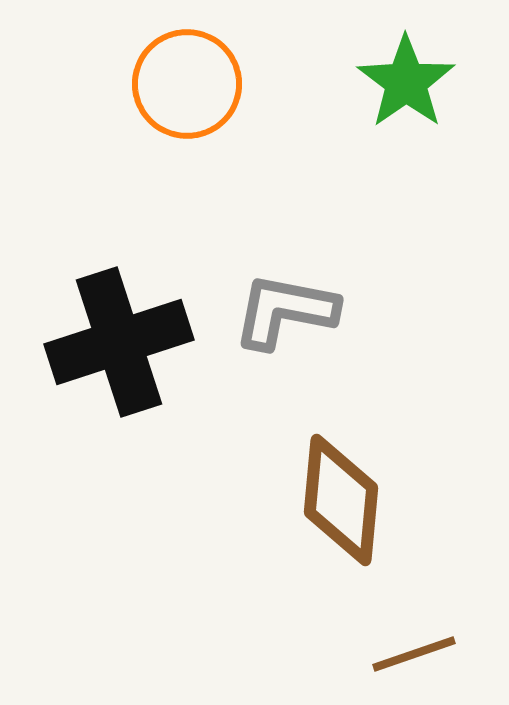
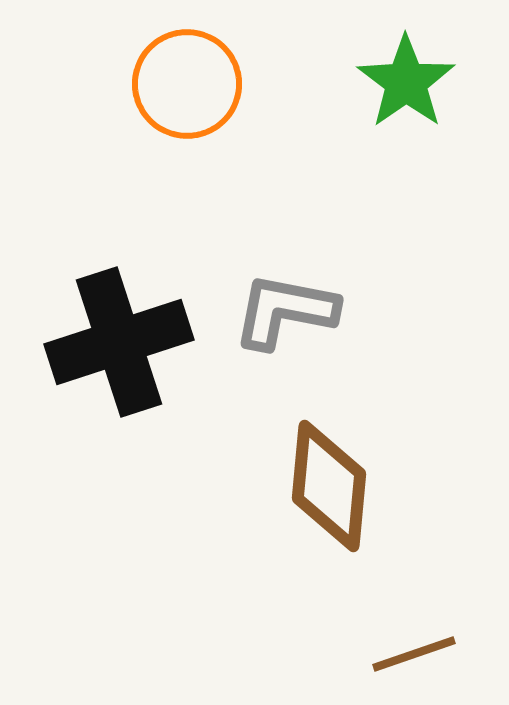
brown diamond: moved 12 px left, 14 px up
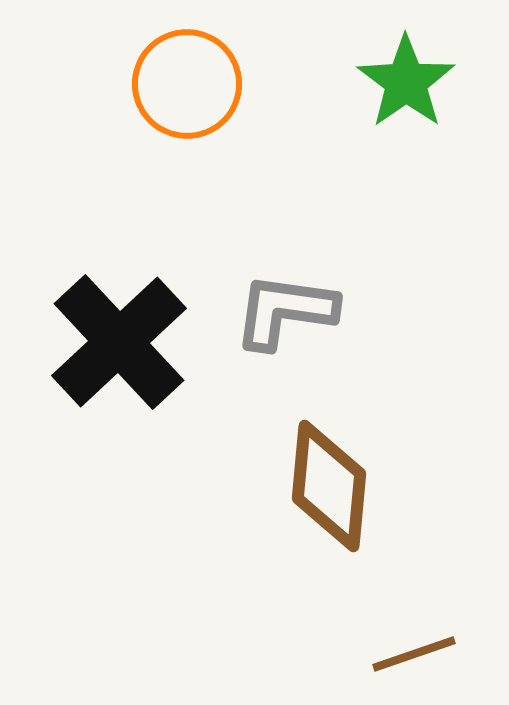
gray L-shape: rotated 3 degrees counterclockwise
black cross: rotated 25 degrees counterclockwise
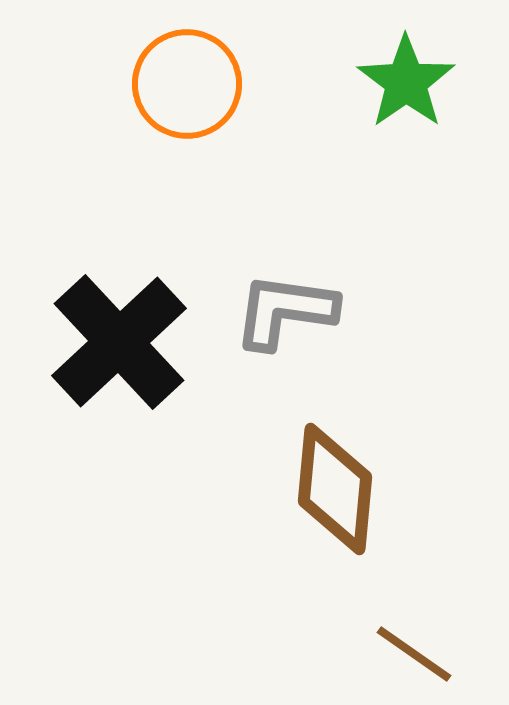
brown diamond: moved 6 px right, 3 px down
brown line: rotated 54 degrees clockwise
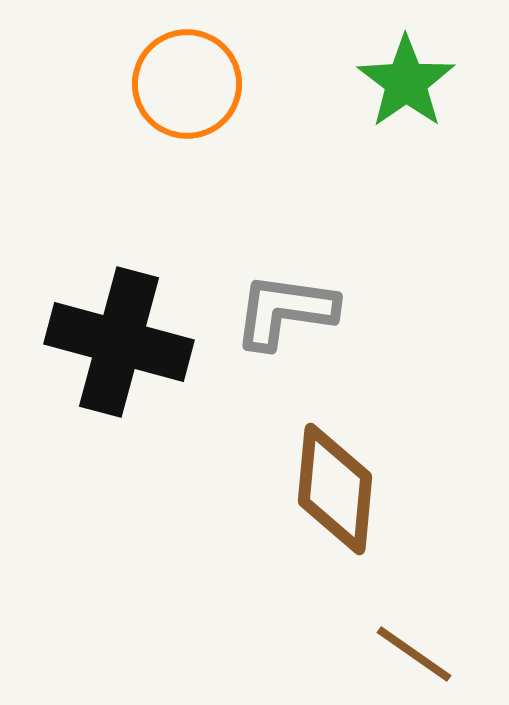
black cross: rotated 32 degrees counterclockwise
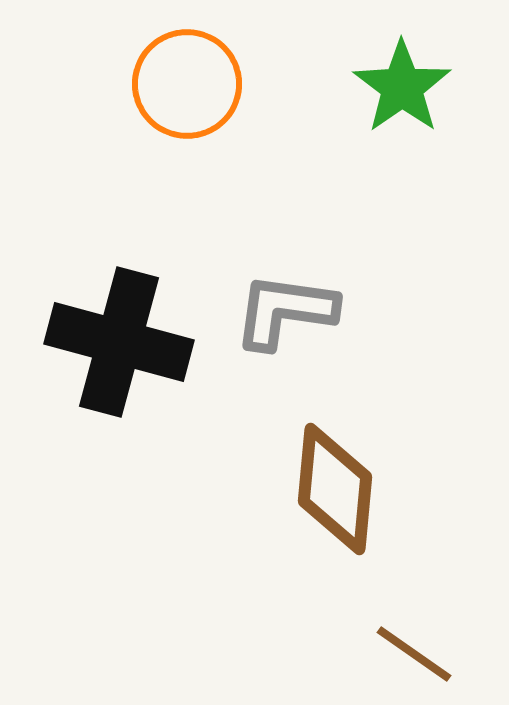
green star: moved 4 px left, 5 px down
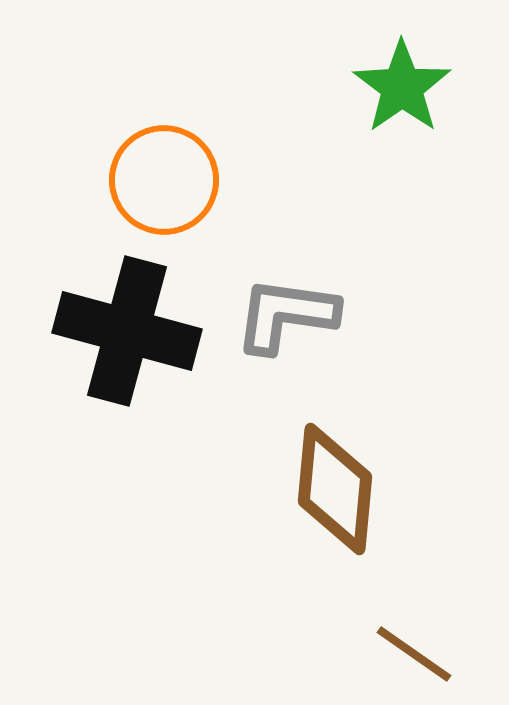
orange circle: moved 23 px left, 96 px down
gray L-shape: moved 1 px right, 4 px down
black cross: moved 8 px right, 11 px up
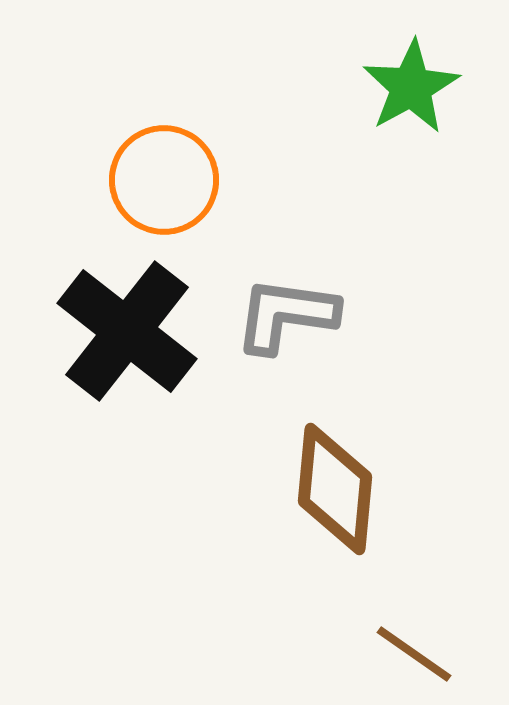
green star: moved 9 px right; rotated 6 degrees clockwise
black cross: rotated 23 degrees clockwise
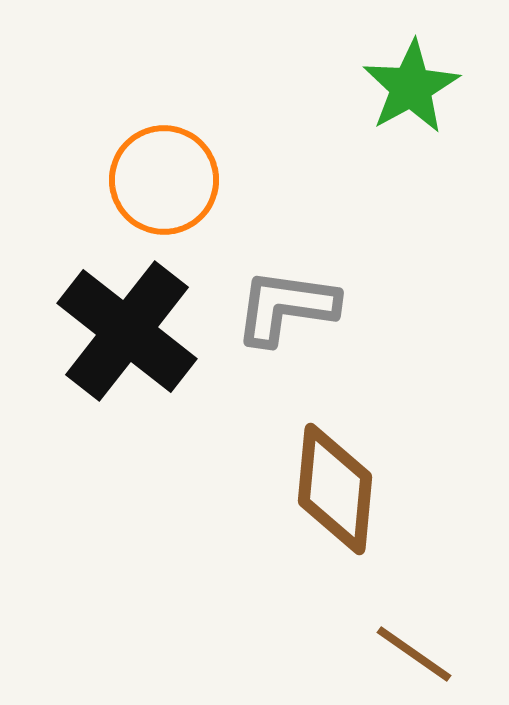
gray L-shape: moved 8 px up
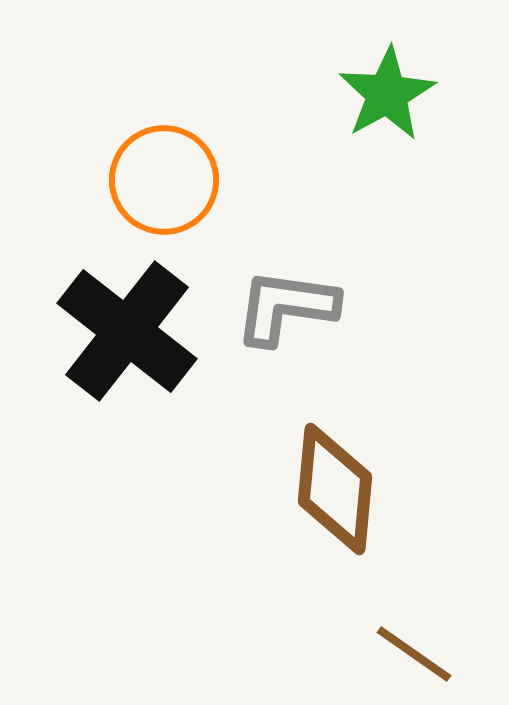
green star: moved 24 px left, 7 px down
